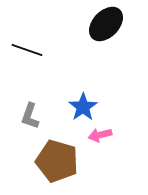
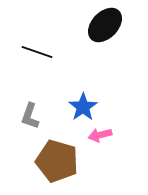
black ellipse: moved 1 px left, 1 px down
black line: moved 10 px right, 2 px down
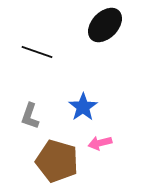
pink arrow: moved 8 px down
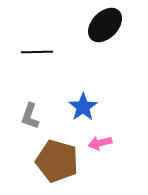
black line: rotated 20 degrees counterclockwise
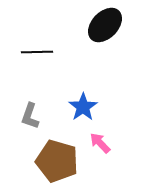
pink arrow: rotated 60 degrees clockwise
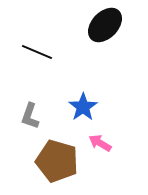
black line: rotated 24 degrees clockwise
pink arrow: rotated 15 degrees counterclockwise
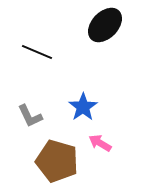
gray L-shape: rotated 44 degrees counterclockwise
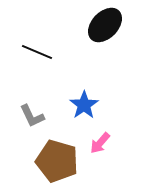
blue star: moved 1 px right, 2 px up
gray L-shape: moved 2 px right
pink arrow: rotated 80 degrees counterclockwise
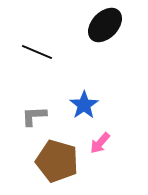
gray L-shape: moved 2 px right; rotated 112 degrees clockwise
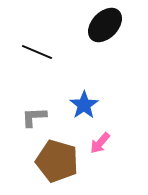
gray L-shape: moved 1 px down
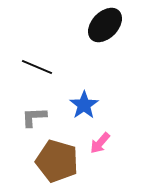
black line: moved 15 px down
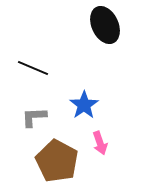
black ellipse: rotated 69 degrees counterclockwise
black line: moved 4 px left, 1 px down
pink arrow: rotated 60 degrees counterclockwise
brown pentagon: rotated 12 degrees clockwise
